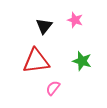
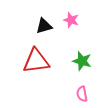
pink star: moved 4 px left
black triangle: rotated 36 degrees clockwise
pink semicircle: moved 29 px right, 6 px down; rotated 49 degrees counterclockwise
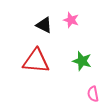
black triangle: moved 1 px up; rotated 42 degrees clockwise
red triangle: rotated 12 degrees clockwise
pink semicircle: moved 11 px right
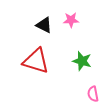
pink star: rotated 21 degrees counterclockwise
red triangle: rotated 12 degrees clockwise
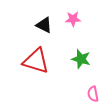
pink star: moved 2 px right, 1 px up
green star: moved 1 px left, 2 px up
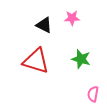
pink star: moved 1 px left, 1 px up
pink semicircle: rotated 21 degrees clockwise
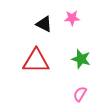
black triangle: moved 1 px up
red triangle: rotated 16 degrees counterclockwise
pink semicircle: moved 13 px left; rotated 21 degrees clockwise
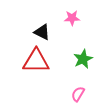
black triangle: moved 2 px left, 8 px down
green star: moved 2 px right; rotated 30 degrees clockwise
pink semicircle: moved 2 px left
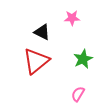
red triangle: rotated 40 degrees counterclockwise
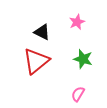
pink star: moved 5 px right, 4 px down; rotated 21 degrees counterclockwise
green star: rotated 30 degrees counterclockwise
